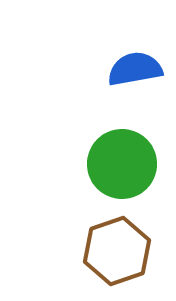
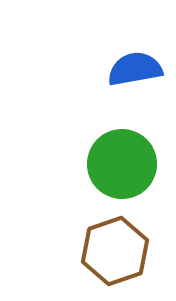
brown hexagon: moved 2 px left
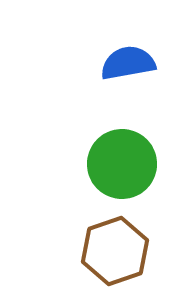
blue semicircle: moved 7 px left, 6 px up
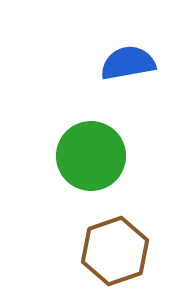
green circle: moved 31 px left, 8 px up
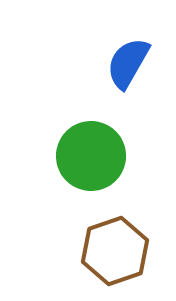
blue semicircle: rotated 50 degrees counterclockwise
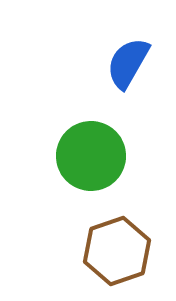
brown hexagon: moved 2 px right
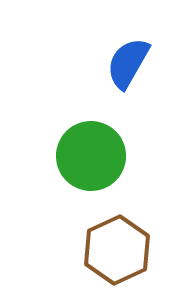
brown hexagon: moved 1 px up; rotated 6 degrees counterclockwise
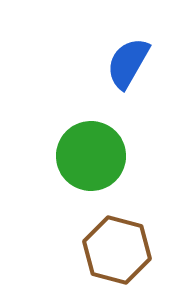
brown hexagon: rotated 20 degrees counterclockwise
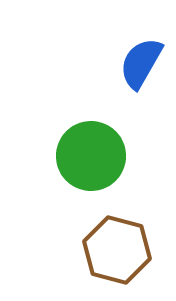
blue semicircle: moved 13 px right
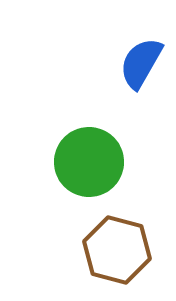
green circle: moved 2 px left, 6 px down
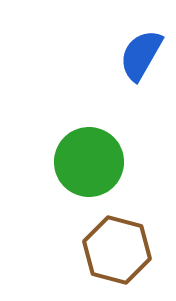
blue semicircle: moved 8 px up
